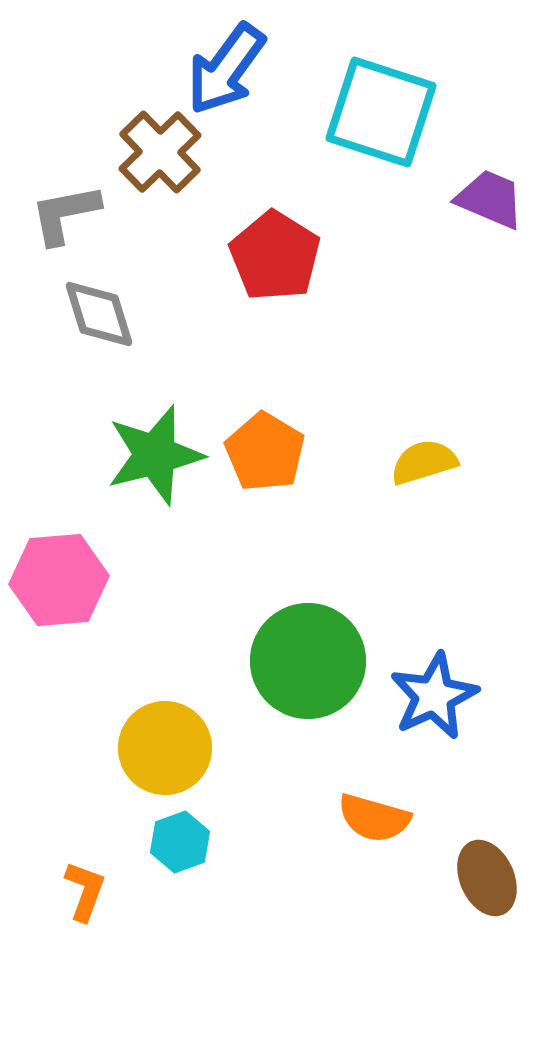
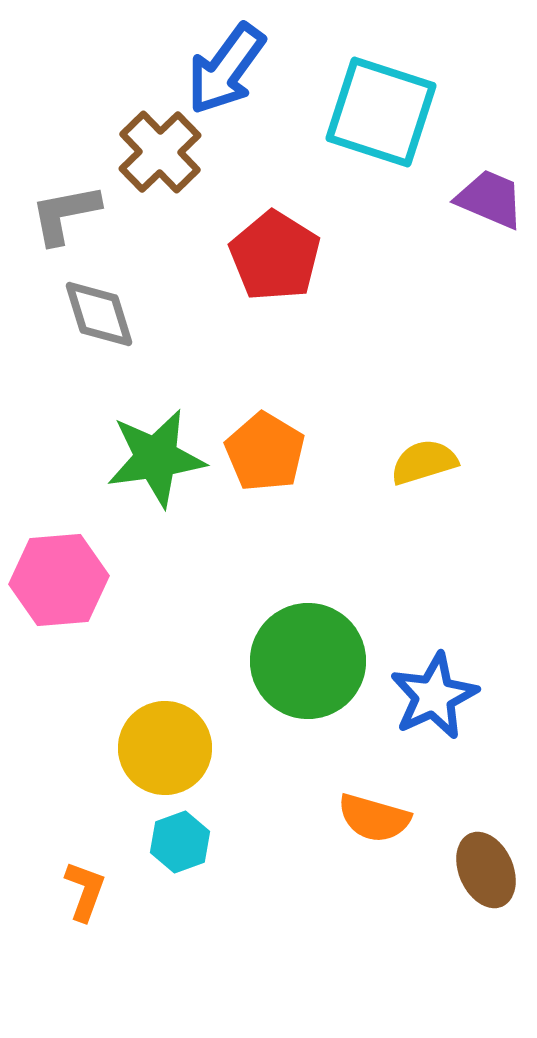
green star: moved 1 px right, 3 px down; rotated 6 degrees clockwise
brown ellipse: moved 1 px left, 8 px up
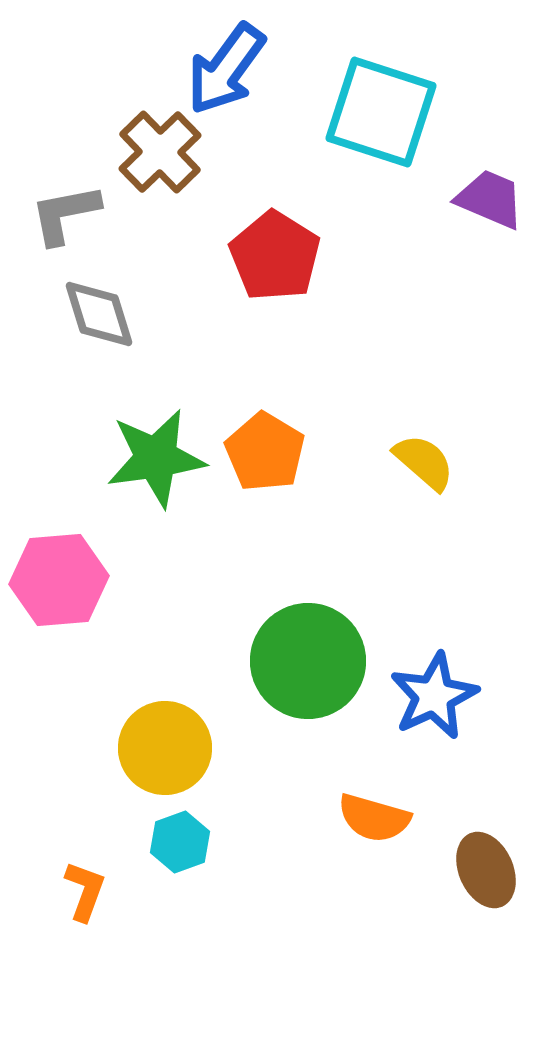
yellow semicircle: rotated 58 degrees clockwise
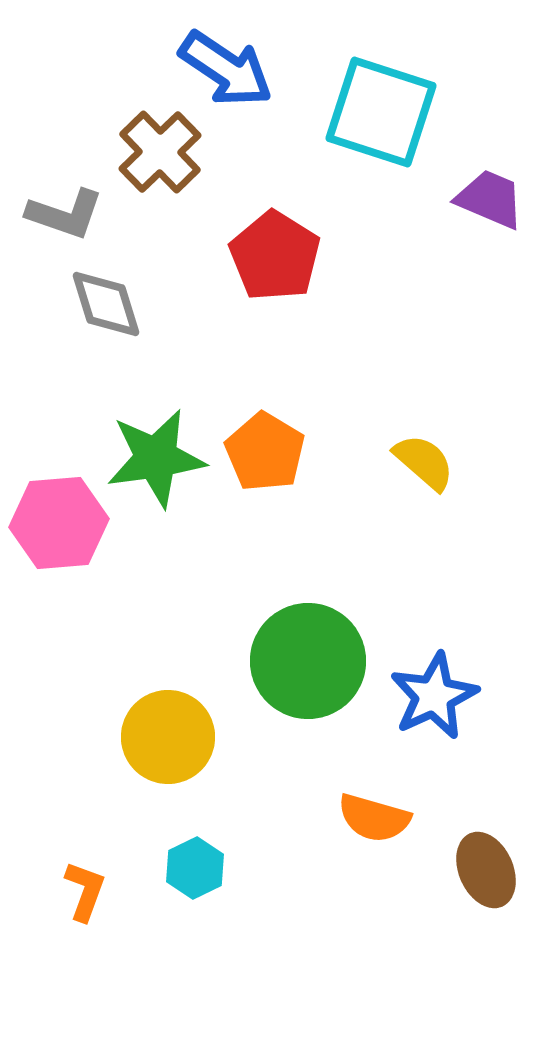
blue arrow: rotated 92 degrees counterclockwise
gray L-shape: rotated 150 degrees counterclockwise
gray diamond: moved 7 px right, 10 px up
pink hexagon: moved 57 px up
yellow circle: moved 3 px right, 11 px up
cyan hexagon: moved 15 px right, 26 px down; rotated 6 degrees counterclockwise
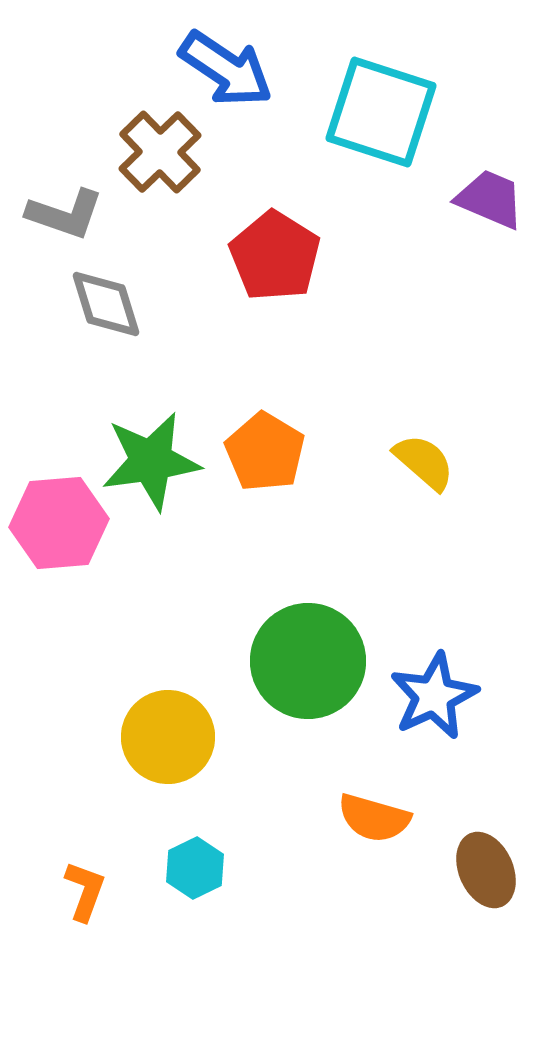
green star: moved 5 px left, 3 px down
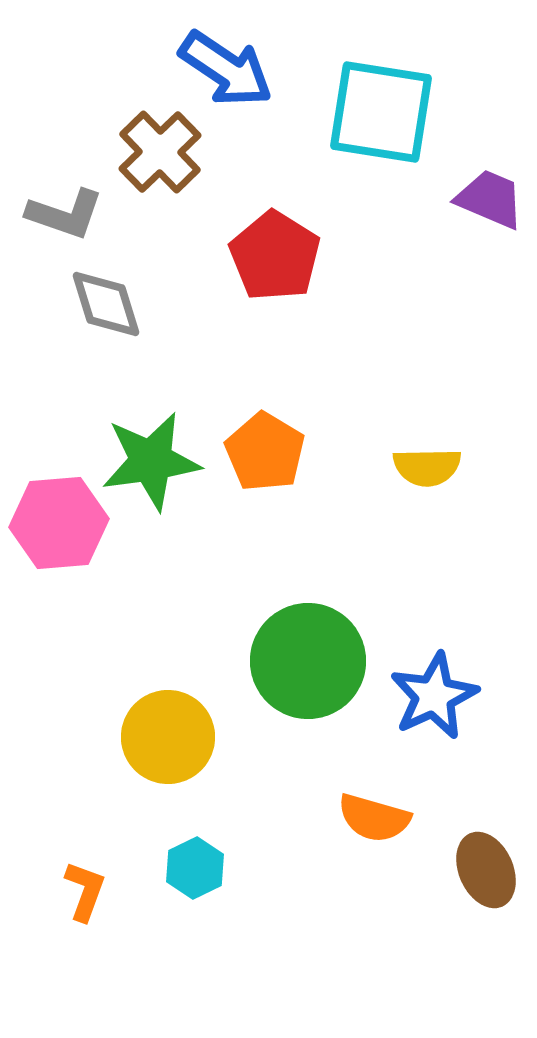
cyan square: rotated 9 degrees counterclockwise
yellow semicircle: moved 3 px right, 5 px down; rotated 138 degrees clockwise
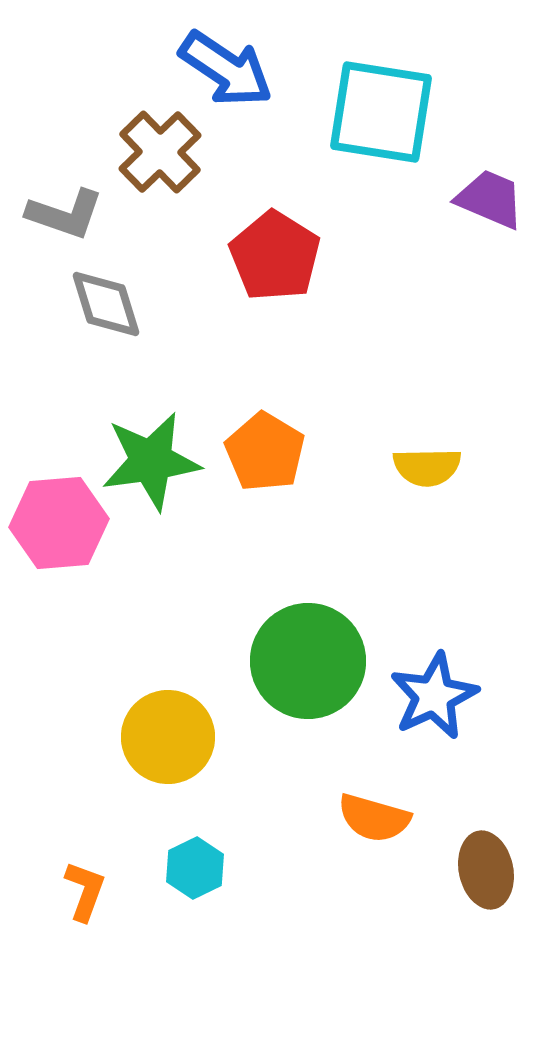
brown ellipse: rotated 12 degrees clockwise
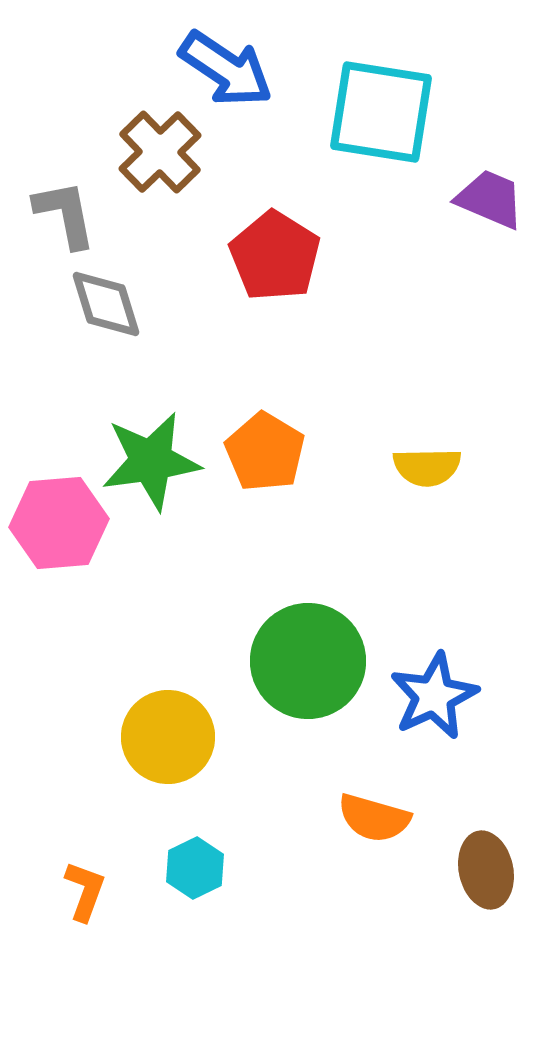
gray L-shape: rotated 120 degrees counterclockwise
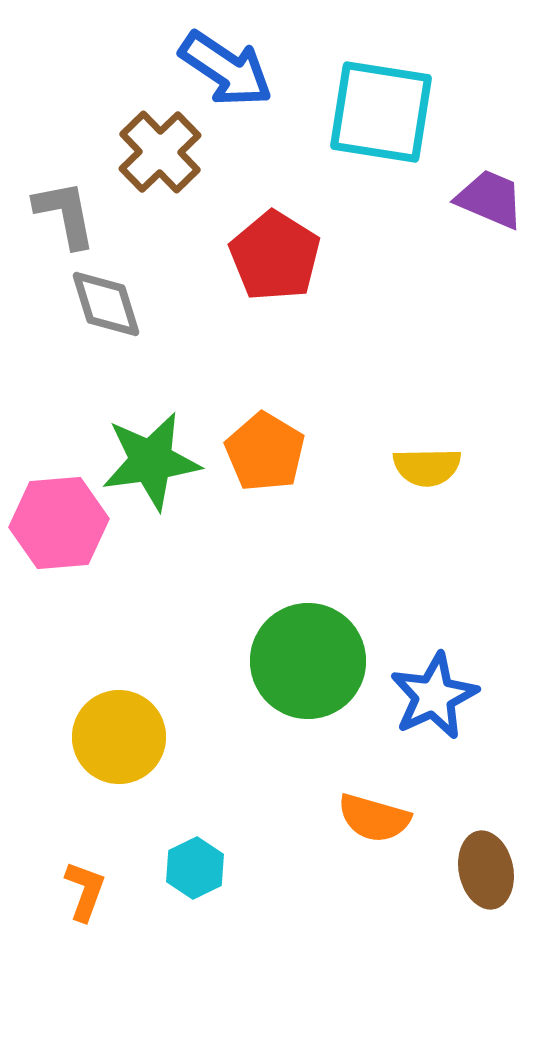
yellow circle: moved 49 px left
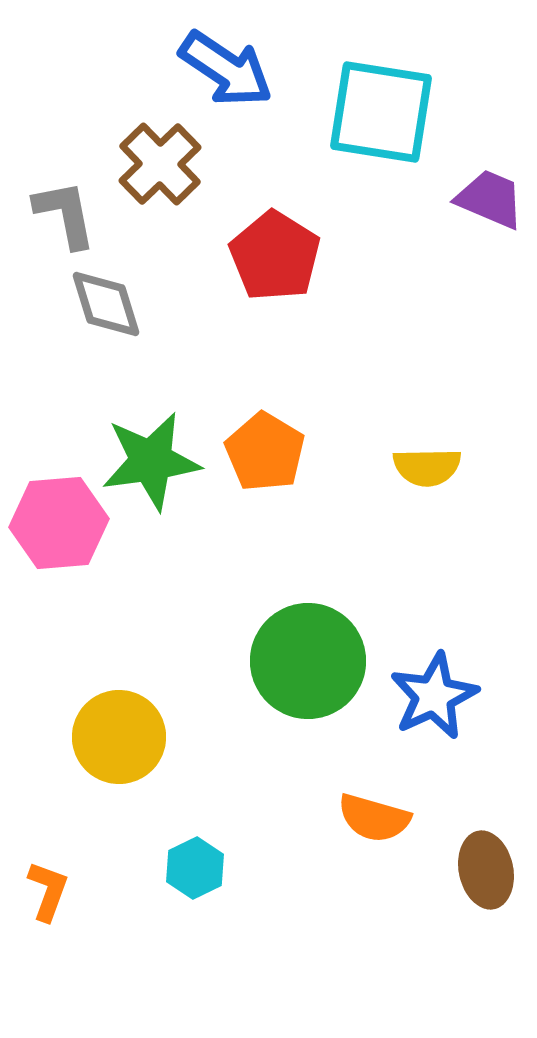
brown cross: moved 12 px down
orange L-shape: moved 37 px left
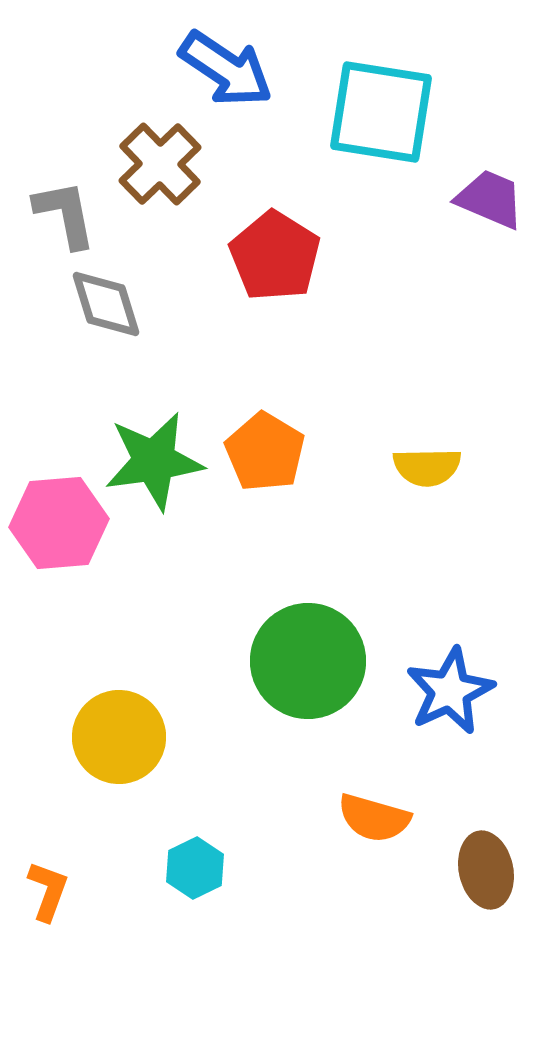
green star: moved 3 px right
blue star: moved 16 px right, 5 px up
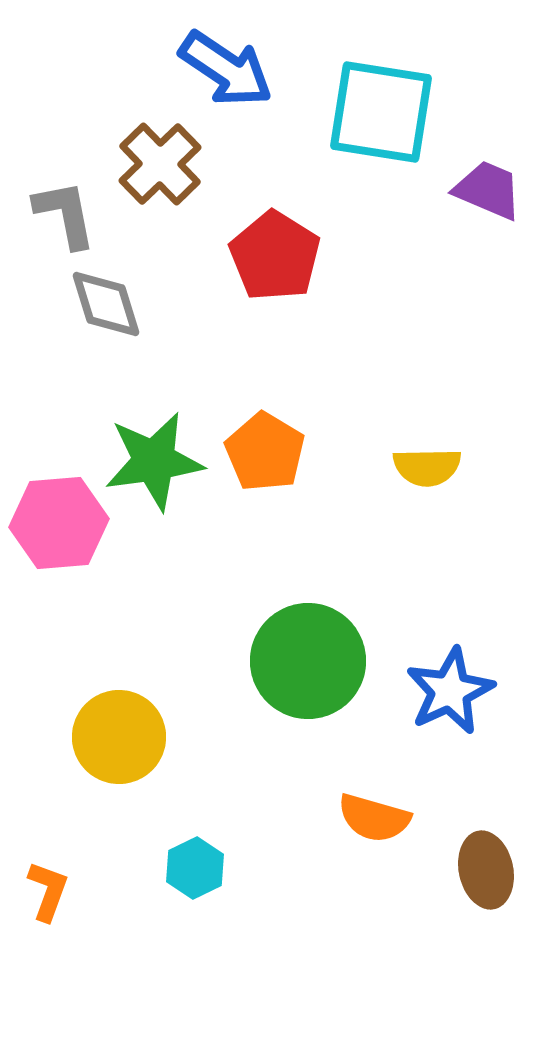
purple trapezoid: moved 2 px left, 9 px up
